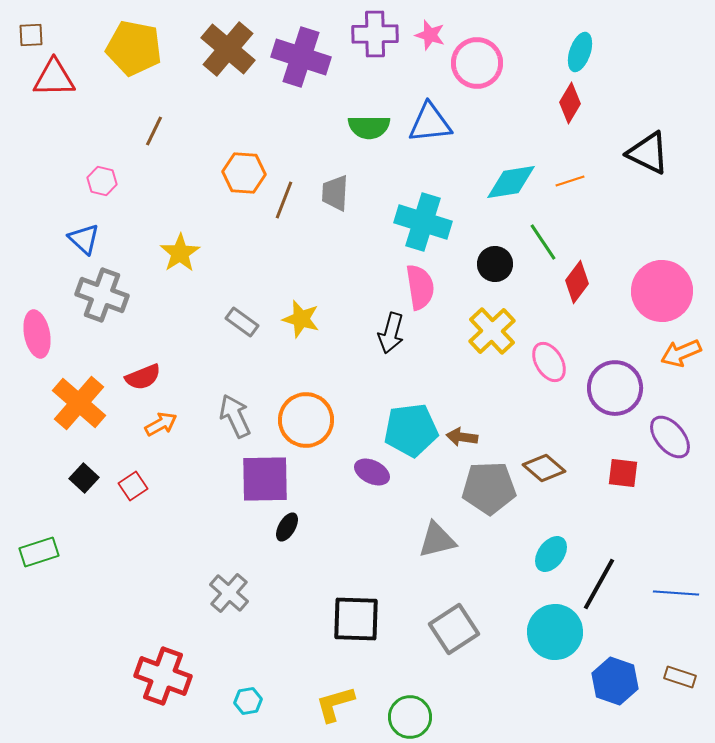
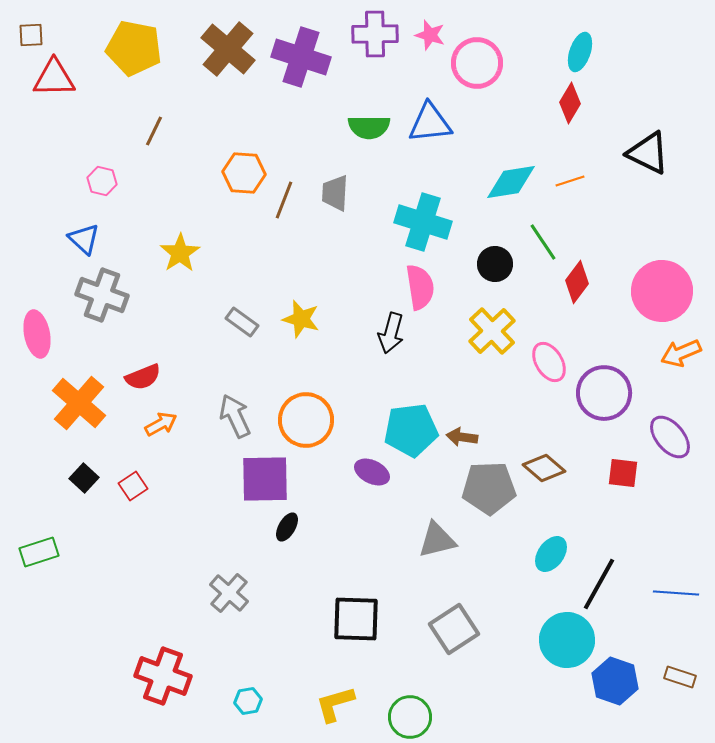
purple circle at (615, 388): moved 11 px left, 5 px down
cyan circle at (555, 632): moved 12 px right, 8 px down
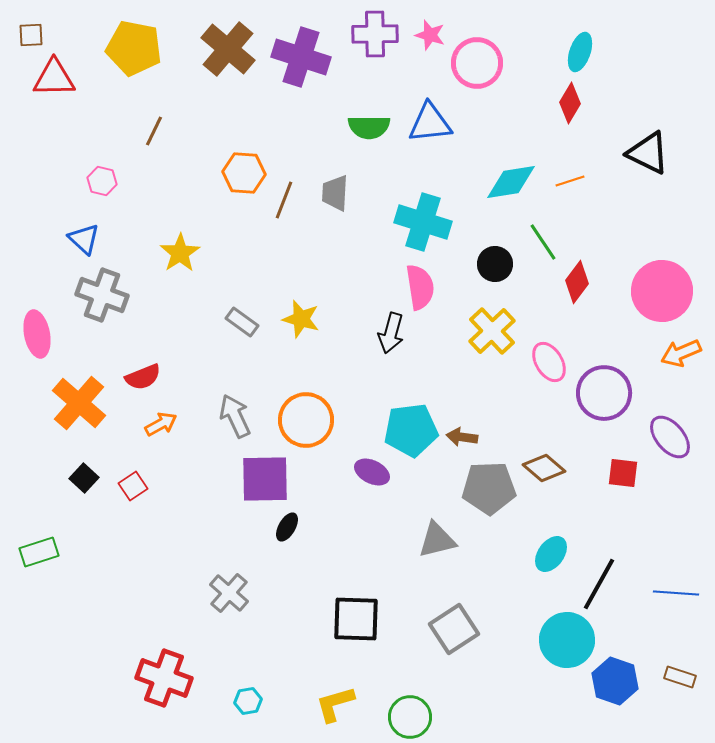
red cross at (163, 676): moved 1 px right, 2 px down
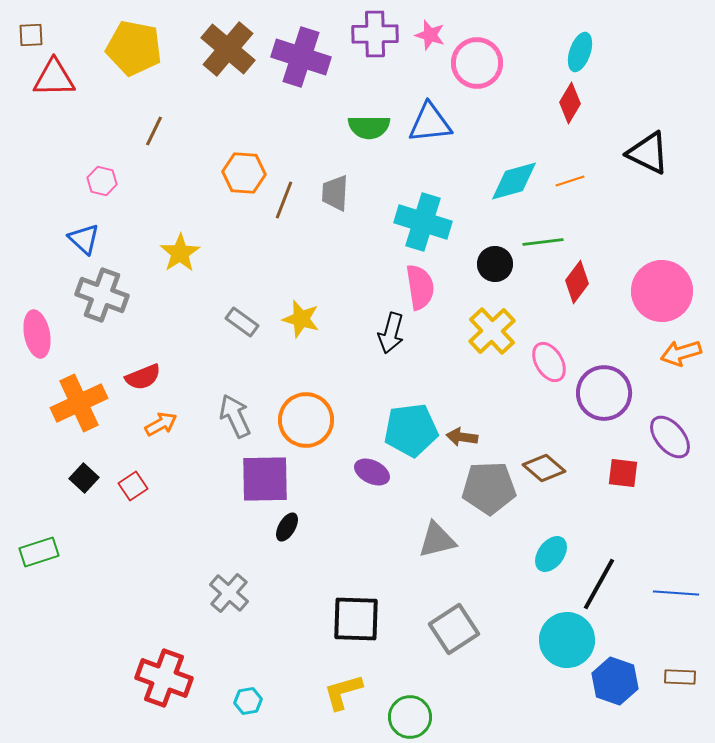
cyan diamond at (511, 182): moved 3 px right, 1 px up; rotated 6 degrees counterclockwise
green line at (543, 242): rotated 63 degrees counterclockwise
orange arrow at (681, 353): rotated 6 degrees clockwise
orange cross at (79, 403): rotated 24 degrees clockwise
brown rectangle at (680, 677): rotated 16 degrees counterclockwise
yellow L-shape at (335, 704): moved 8 px right, 12 px up
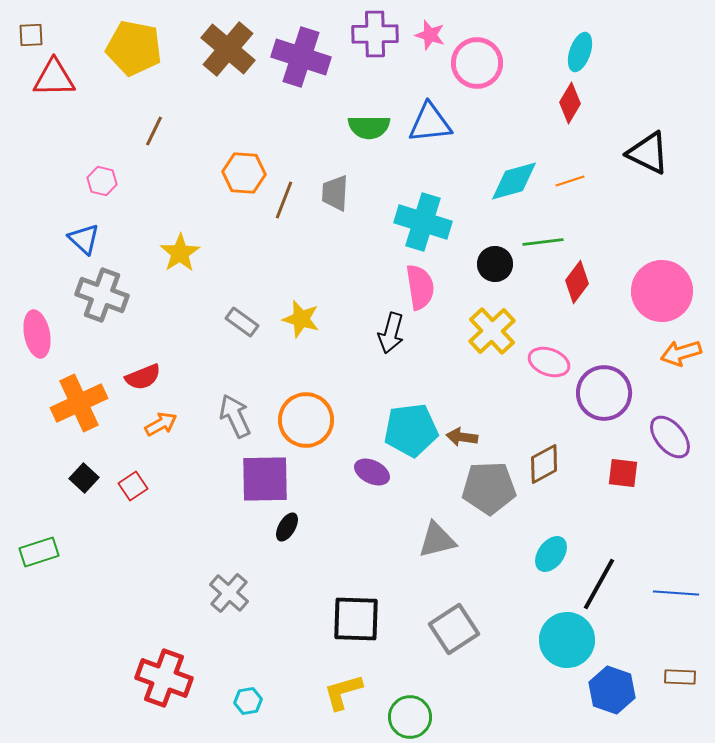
pink ellipse at (549, 362): rotated 39 degrees counterclockwise
brown diamond at (544, 468): moved 4 px up; rotated 69 degrees counterclockwise
blue hexagon at (615, 681): moved 3 px left, 9 px down
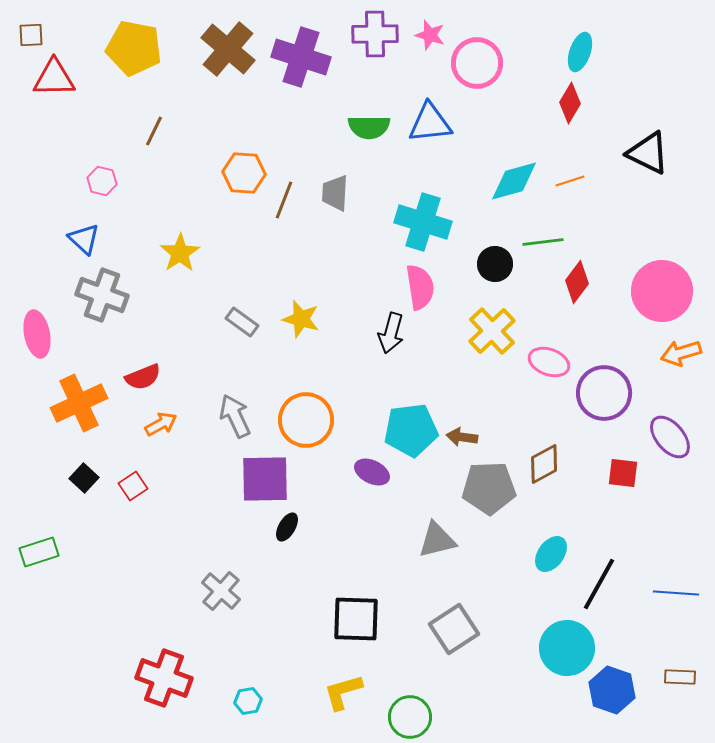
gray cross at (229, 593): moved 8 px left, 2 px up
cyan circle at (567, 640): moved 8 px down
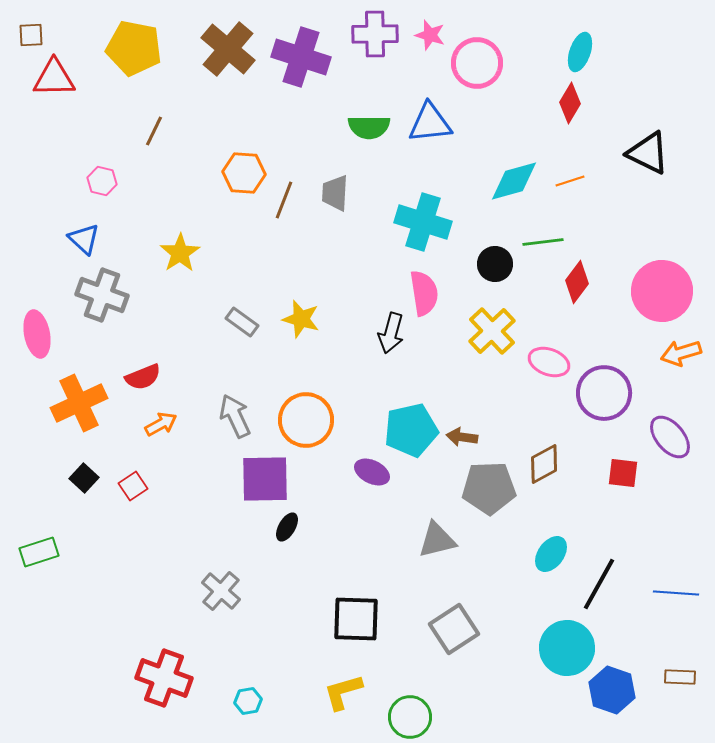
pink semicircle at (420, 287): moved 4 px right, 6 px down
cyan pentagon at (411, 430): rotated 6 degrees counterclockwise
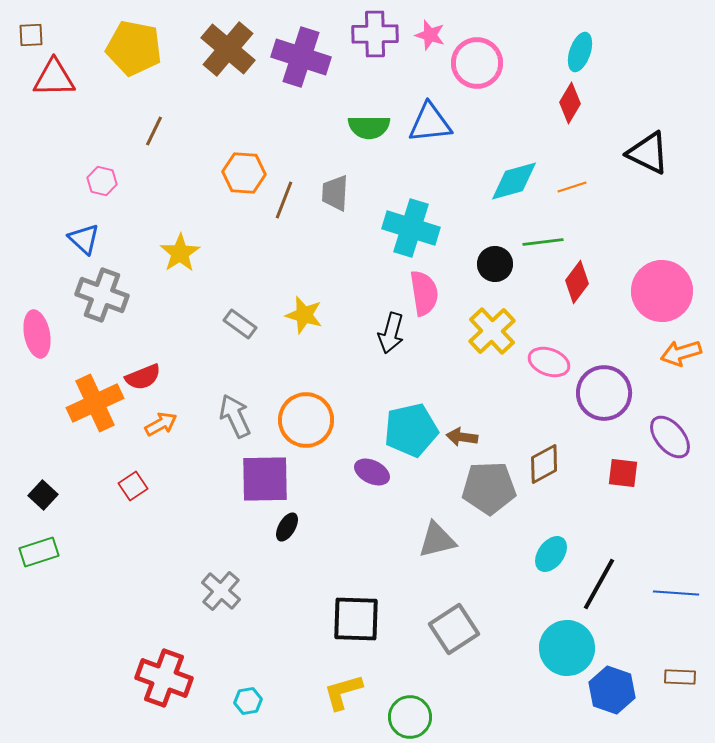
orange line at (570, 181): moved 2 px right, 6 px down
cyan cross at (423, 222): moved 12 px left, 6 px down
yellow star at (301, 319): moved 3 px right, 4 px up
gray rectangle at (242, 322): moved 2 px left, 2 px down
orange cross at (79, 403): moved 16 px right
black square at (84, 478): moved 41 px left, 17 px down
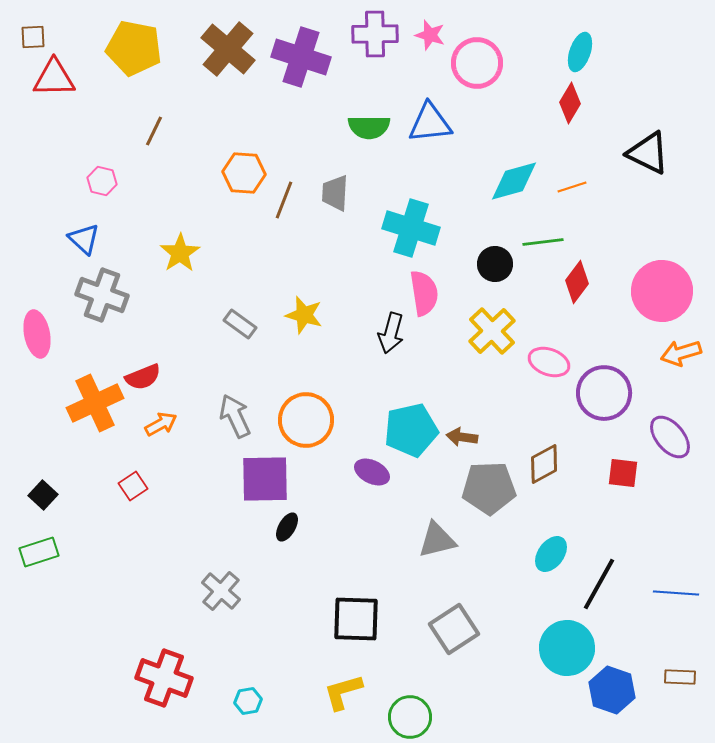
brown square at (31, 35): moved 2 px right, 2 px down
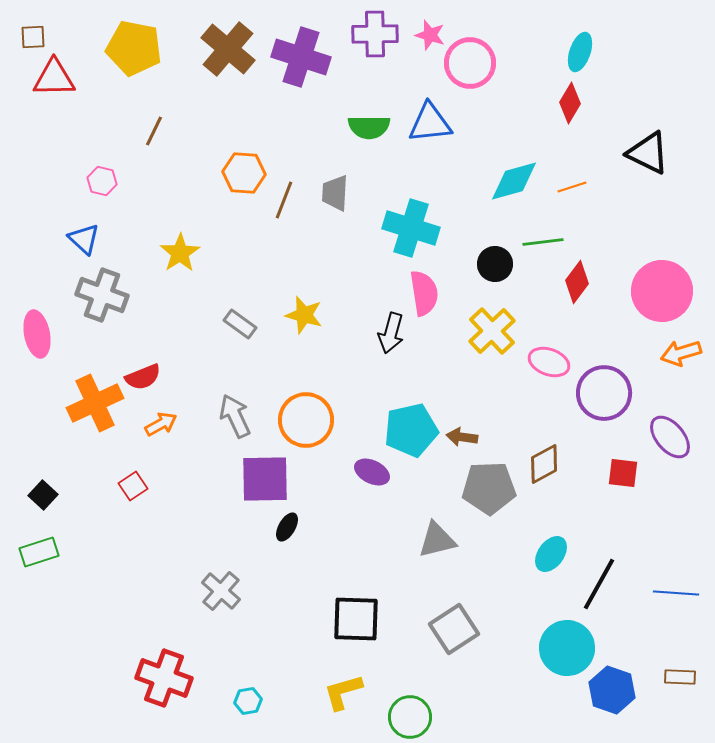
pink circle at (477, 63): moved 7 px left
